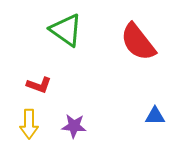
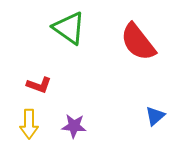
green triangle: moved 3 px right, 2 px up
blue triangle: rotated 40 degrees counterclockwise
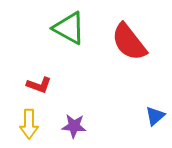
green triangle: rotated 6 degrees counterclockwise
red semicircle: moved 9 px left
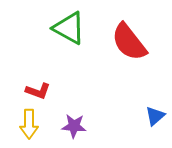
red L-shape: moved 1 px left, 6 px down
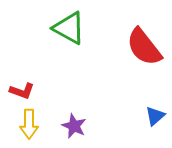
red semicircle: moved 15 px right, 5 px down
red L-shape: moved 16 px left
purple star: rotated 20 degrees clockwise
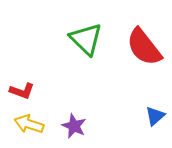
green triangle: moved 17 px right, 11 px down; rotated 15 degrees clockwise
yellow arrow: rotated 108 degrees clockwise
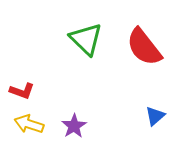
purple star: rotated 15 degrees clockwise
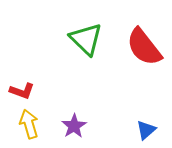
blue triangle: moved 9 px left, 14 px down
yellow arrow: rotated 56 degrees clockwise
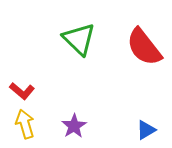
green triangle: moved 7 px left
red L-shape: rotated 20 degrees clockwise
yellow arrow: moved 4 px left
blue triangle: rotated 10 degrees clockwise
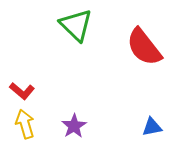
green triangle: moved 3 px left, 14 px up
blue triangle: moved 6 px right, 3 px up; rotated 20 degrees clockwise
